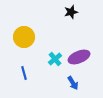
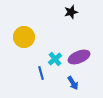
blue line: moved 17 px right
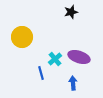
yellow circle: moved 2 px left
purple ellipse: rotated 40 degrees clockwise
blue arrow: rotated 152 degrees counterclockwise
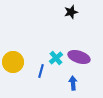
yellow circle: moved 9 px left, 25 px down
cyan cross: moved 1 px right, 1 px up
blue line: moved 2 px up; rotated 32 degrees clockwise
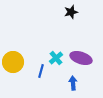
purple ellipse: moved 2 px right, 1 px down
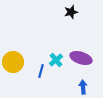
cyan cross: moved 2 px down
blue arrow: moved 10 px right, 4 px down
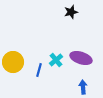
blue line: moved 2 px left, 1 px up
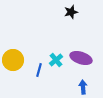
yellow circle: moved 2 px up
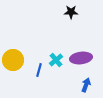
black star: rotated 16 degrees clockwise
purple ellipse: rotated 25 degrees counterclockwise
blue arrow: moved 3 px right, 2 px up; rotated 24 degrees clockwise
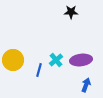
purple ellipse: moved 2 px down
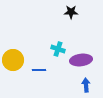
cyan cross: moved 2 px right, 11 px up; rotated 32 degrees counterclockwise
blue line: rotated 72 degrees clockwise
blue arrow: rotated 24 degrees counterclockwise
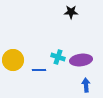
cyan cross: moved 8 px down
